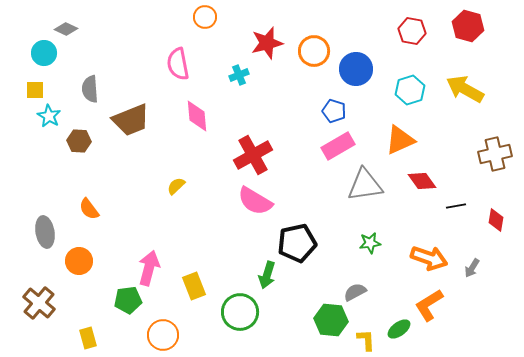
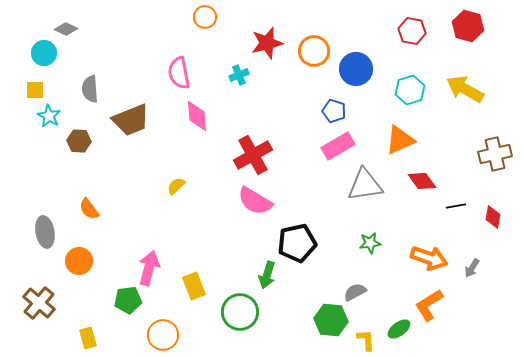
pink semicircle at (178, 64): moved 1 px right, 9 px down
red diamond at (496, 220): moved 3 px left, 3 px up
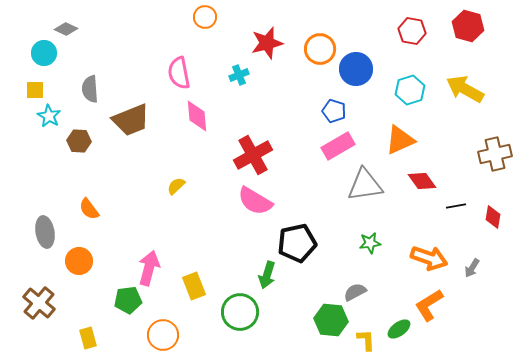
orange circle at (314, 51): moved 6 px right, 2 px up
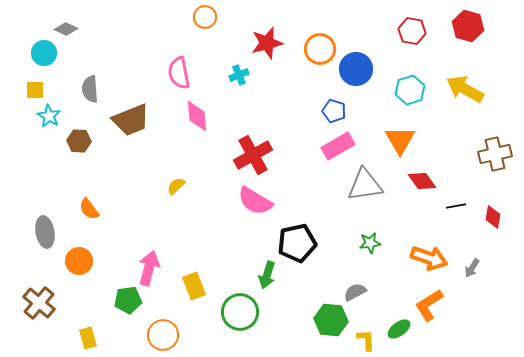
orange triangle at (400, 140): rotated 36 degrees counterclockwise
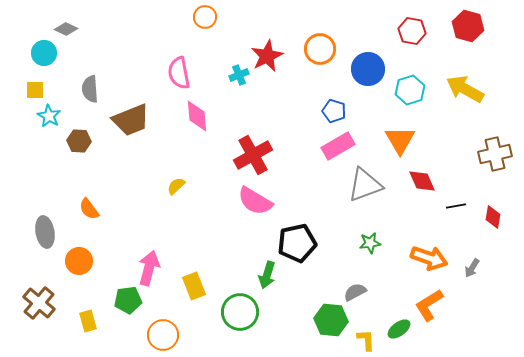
red star at (267, 43): moved 13 px down; rotated 12 degrees counterclockwise
blue circle at (356, 69): moved 12 px right
red diamond at (422, 181): rotated 12 degrees clockwise
gray triangle at (365, 185): rotated 12 degrees counterclockwise
yellow rectangle at (88, 338): moved 17 px up
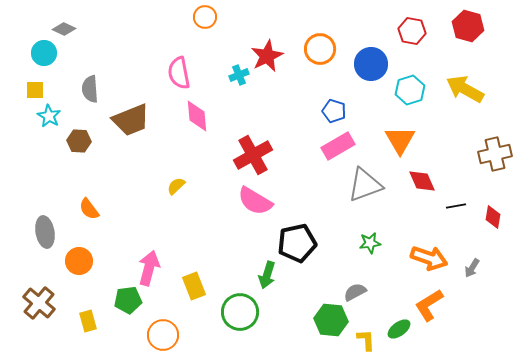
gray diamond at (66, 29): moved 2 px left
blue circle at (368, 69): moved 3 px right, 5 px up
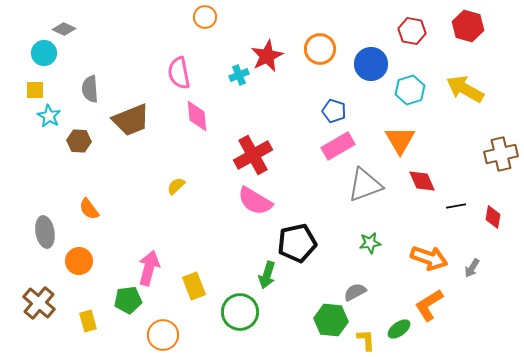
brown cross at (495, 154): moved 6 px right
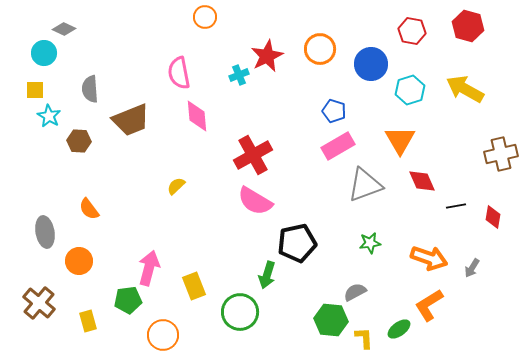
yellow L-shape at (366, 340): moved 2 px left, 2 px up
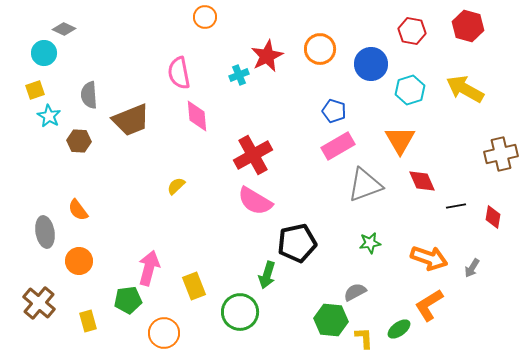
gray semicircle at (90, 89): moved 1 px left, 6 px down
yellow square at (35, 90): rotated 18 degrees counterclockwise
orange semicircle at (89, 209): moved 11 px left, 1 px down
orange circle at (163, 335): moved 1 px right, 2 px up
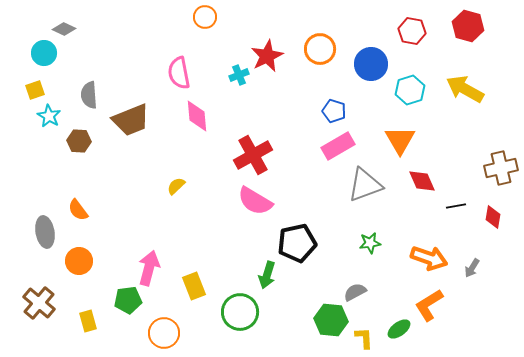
brown cross at (501, 154): moved 14 px down
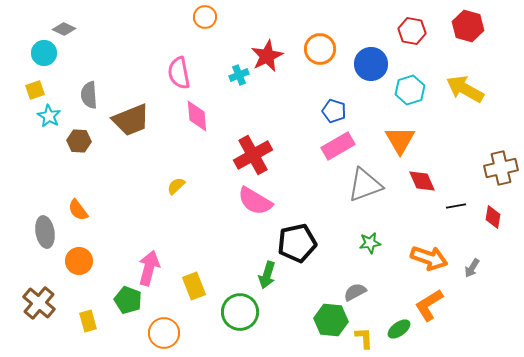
green pentagon at (128, 300): rotated 28 degrees clockwise
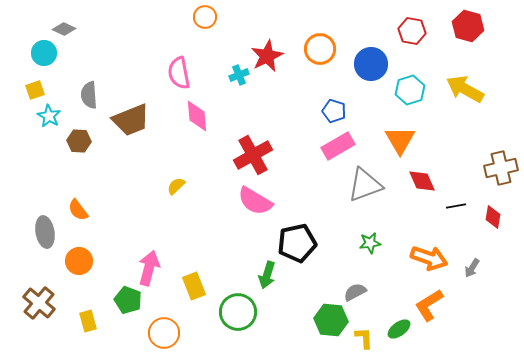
green circle at (240, 312): moved 2 px left
